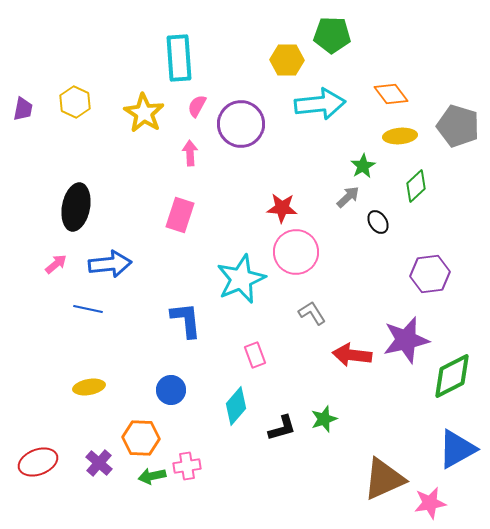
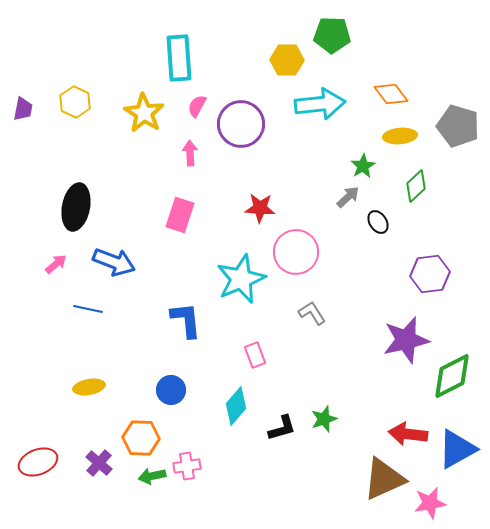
red star at (282, 208): moved 22 px left
blue arrow at (110, 264): moved 4 px right, 2 px up; rotated 27 degrees clockwise
red arrow at (352, 355): moved 56 px right, 79 px down
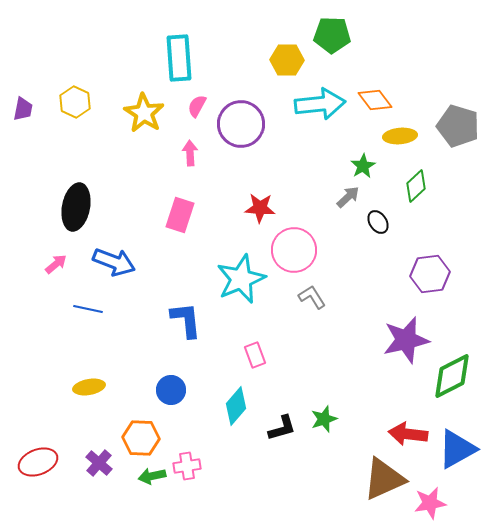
orange diamond at (391, 94): moved 16 px left, 6 px down
pink circle at (296, 252): moved 2 px left, 2 px up
gray L-shape at (312, 313): moved 16 px up
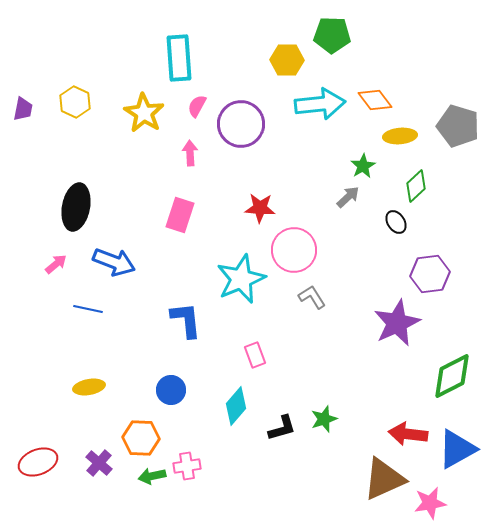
black ellipse at (378, 222): moved 18 px right
purple star at (406, 340): moved 9 px left, 17 px up; rotated 12 degrees counterclockwise
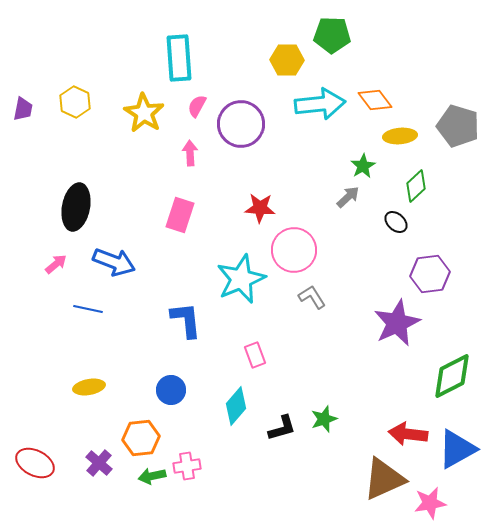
black ellipse at (396, 222): rotated 15 degrees counterclockwise
orange hexagon at (141, 438): rotated 9 degrees counterclockwise
red ellipse at (38, 462): moved 3 px left, 1 px down; rotated 48 degrees clockwise
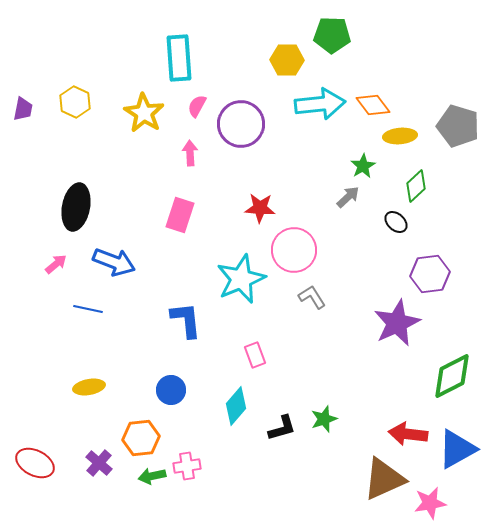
orange diamond at (375, 100): moved 2 px left, 5 px down
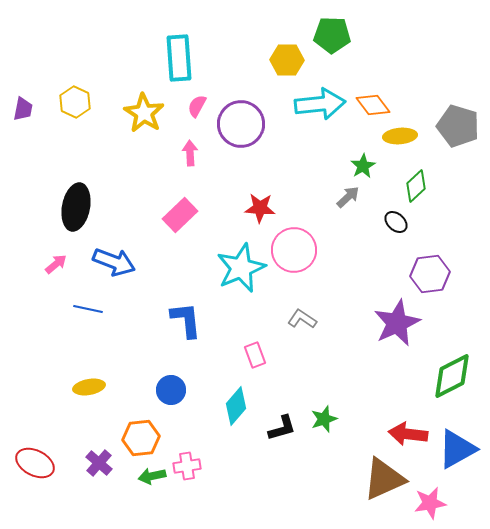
pink rectangle at (180, 215): rotated 28 degrees clockwise
cyan star at (241, 279): moved 11 px up
gray L-shape at (312, 297): moved 10 px left, 22 px down; rotated 24 degrees counterclockwise
